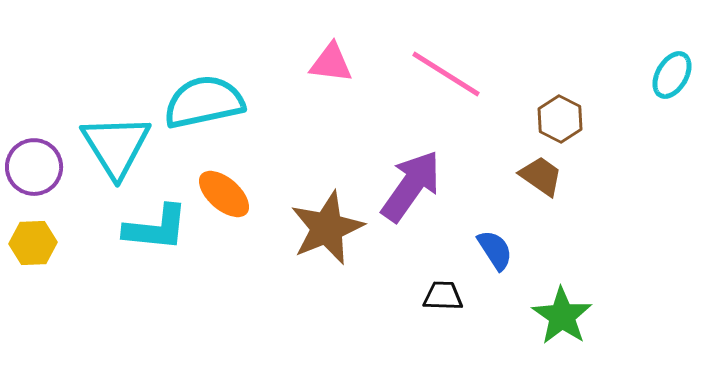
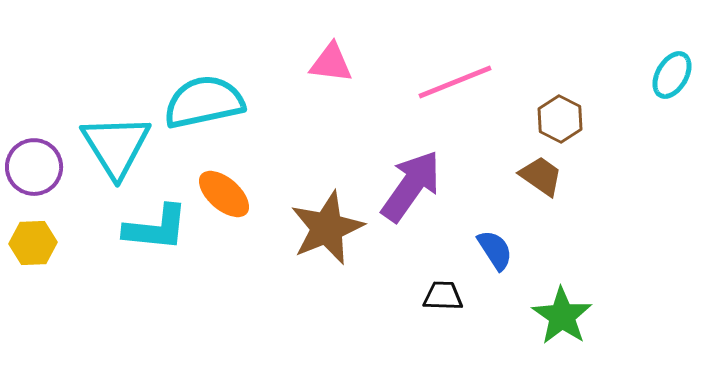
pink line: moved 9 px right, 8 px down; rotated 54 degrees counterclockwise
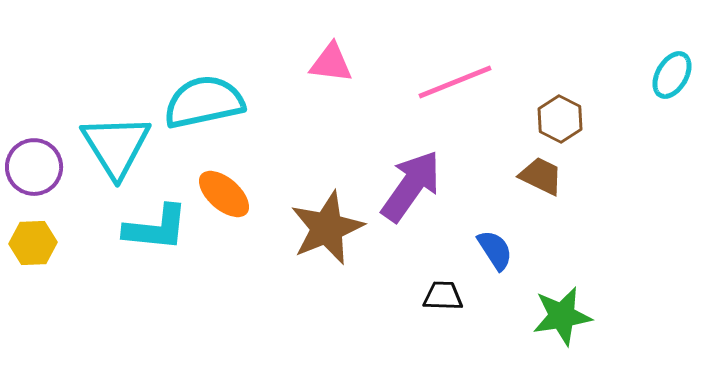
brown trapezoid: rotated 9 degrees counterclockwise
green star: rotated 28 degrees clockwise
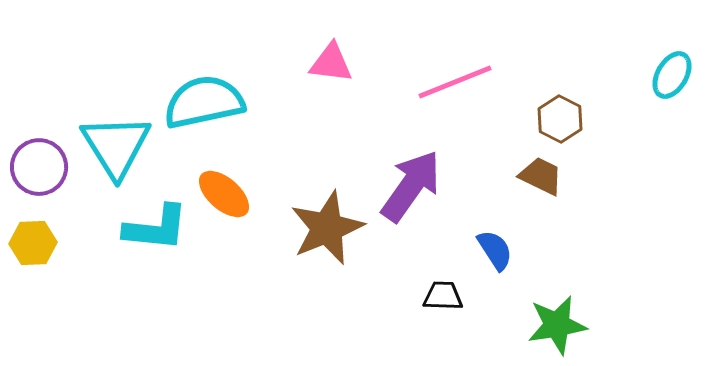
purple circle: moved 5 px right
green star: moved 5 px left, 9 px down
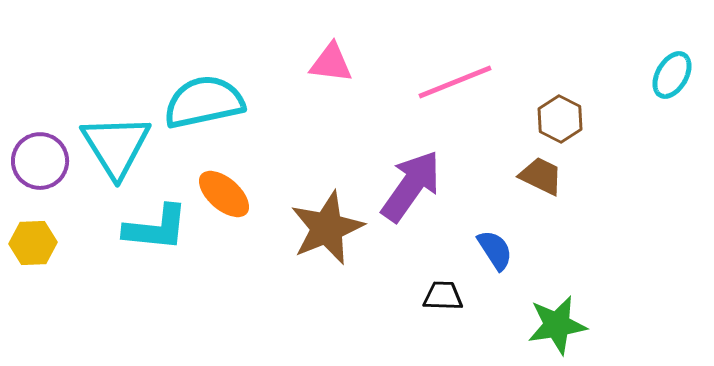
purple circle: moved 1 px right, 6 px up
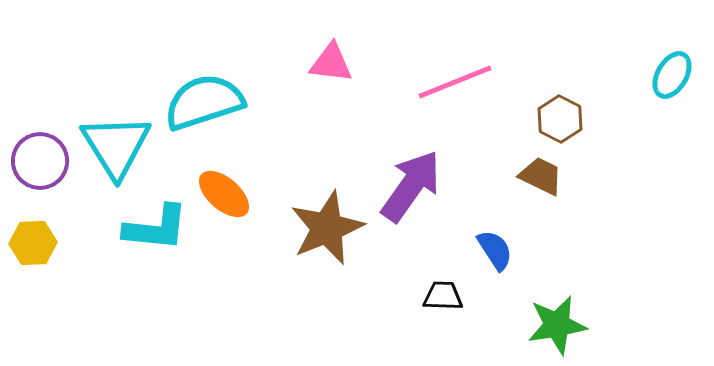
cyan semicircle: rotated 6 degrees counterclockwise
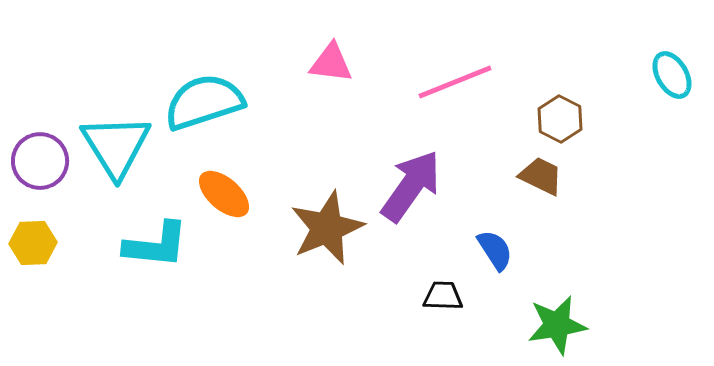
cyan ellipse: rotated 60 degrees counterclockwise
cyan L-shape: moved 17 px down
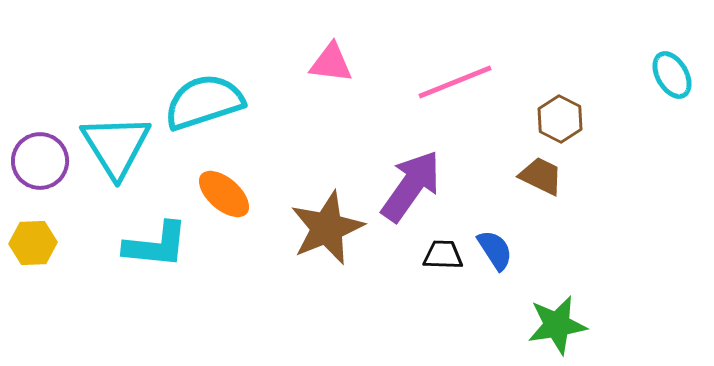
black trapezoid: moved 41 px up
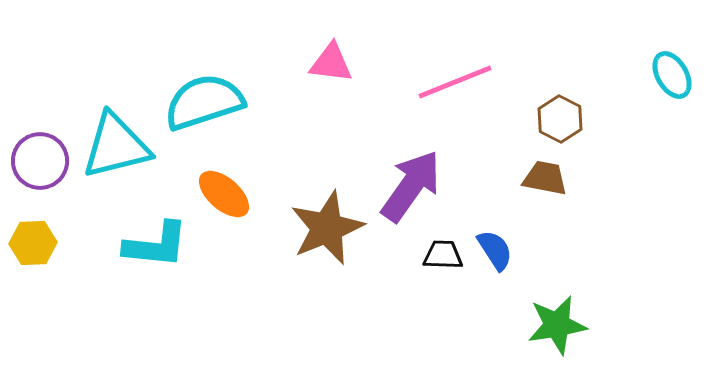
cyan triangle: rotated 48 degrees clockwise
brown trapezoid: moved 4 px right, 2 px down; rotated 15 degrees counterclockwise
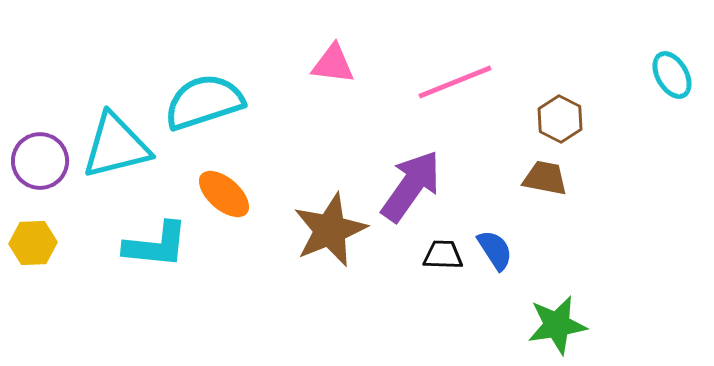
pink triangle: moved 2 px right, 1 px down
brown star: moved 3 px right, 2 px down
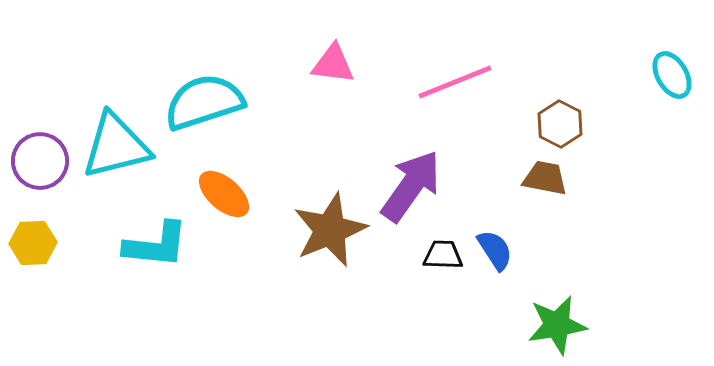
brown hexagon: moved 5 px down
